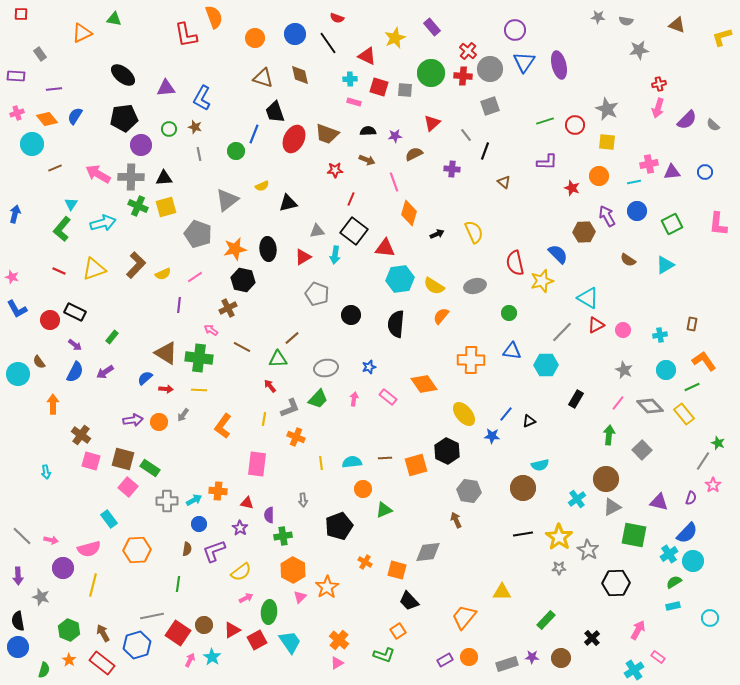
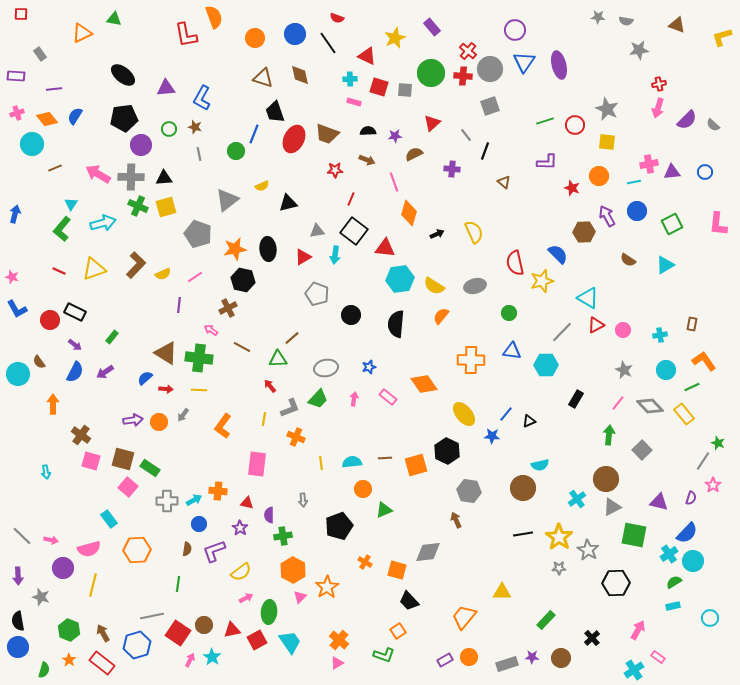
red triangle at (232, 630): rotated 18 degrees clockwise
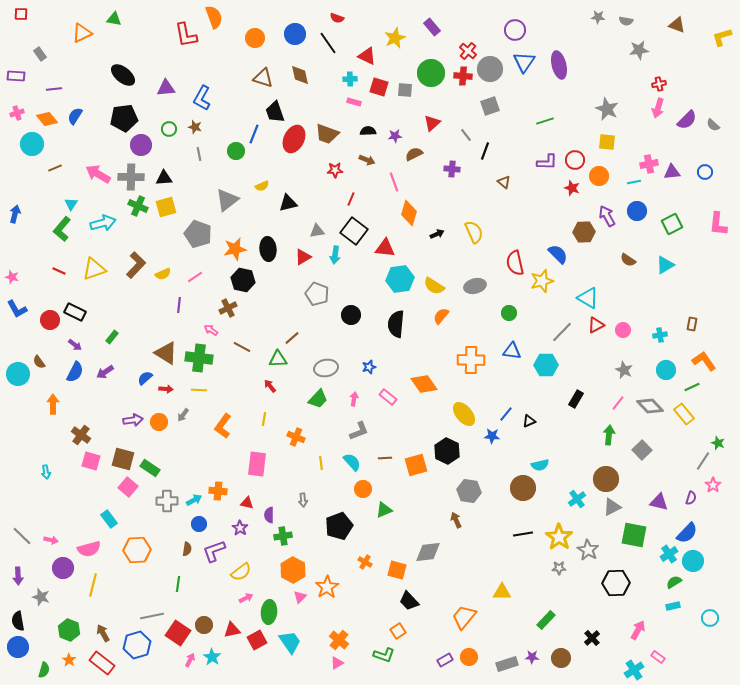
red circle at (575, 125): moved 35 px down
gray L-shape at (290, 408): moved 69 px right, 23 px down
cyan semicircle at (352, 462): rotated 54 degrees clockwise
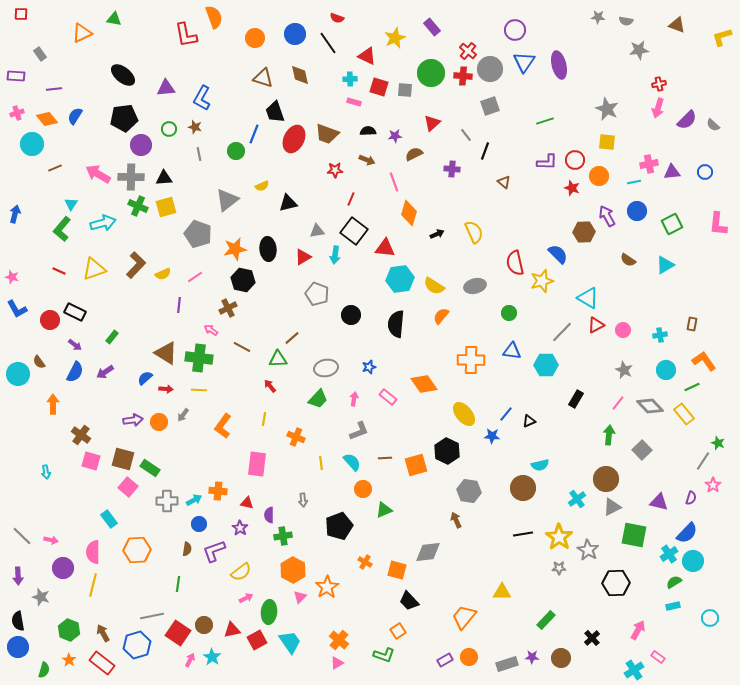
pink semicircle at (89, 549): moved 4 px right, 3 px down; rotated 105 degrees clockwise
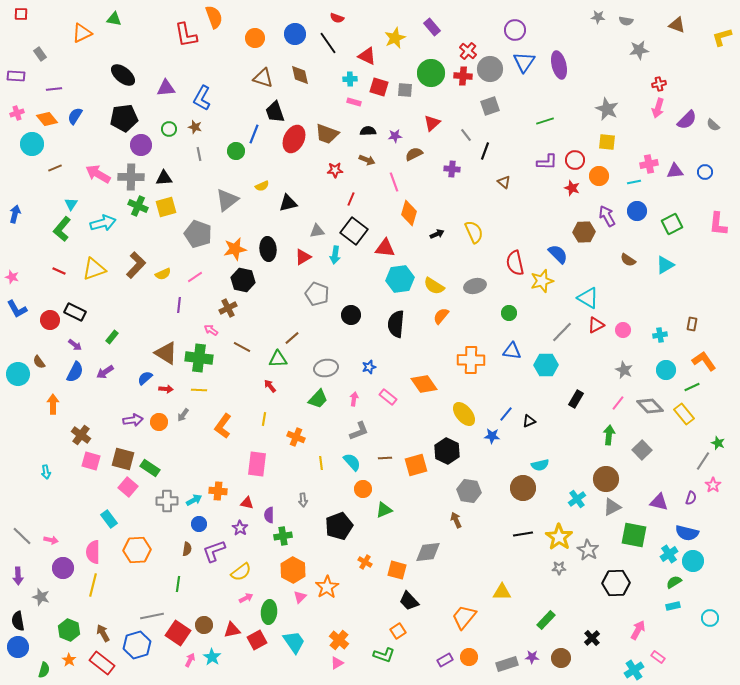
purple triangle at (672, 172): moved 3 px right, 1 px up
blue semicircle at (687, 533): rotated 60 degrees clockwise
cyan trapezoid at (290, 642): moved 4 px right
